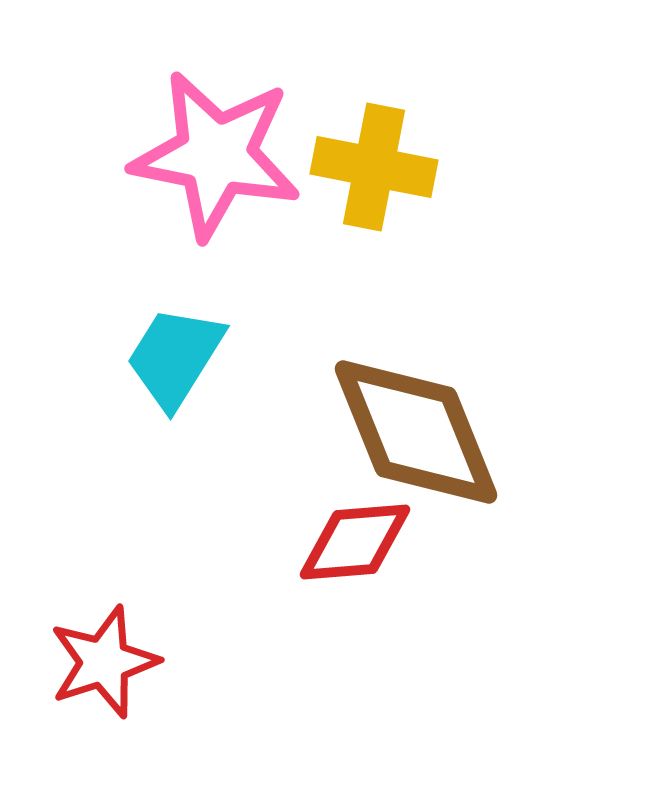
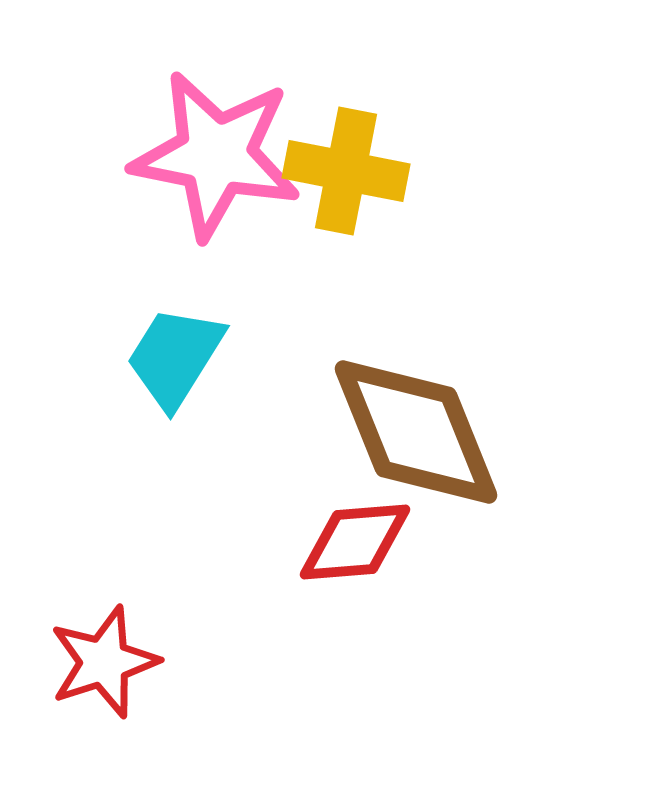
yellow cross: moved 28 px left, 4 px down
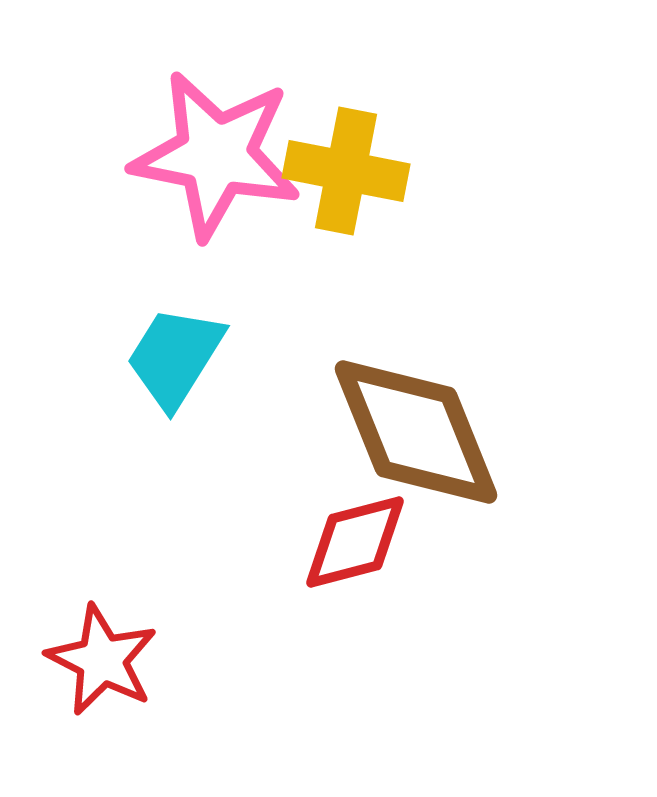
red diamond: rotated 10 degrees counterclockwise
red star: moved 2 px left, 2 px up; rotated 27 degrees counterclockwise
